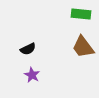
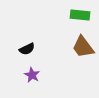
green rectangle: moved 1 px left, 1 px down
black semicircle: moved 1 px left
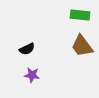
brown trapezoid: moved 1 px left, 1 px up
purple star: rotated 21 degrees counterclockwise
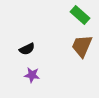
green rectangle: rotated 36 degrees clockwise
brown trapezoid: rotated 60 degrees clockwise
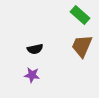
black semicircle: moved 8 px right; rotated 14 degrees clockwise
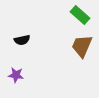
black semicircle: moved 13 px left, 9 px up
purple star: moved 16 px left
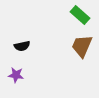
black semicircle: moved 6 px down
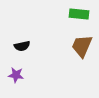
green rectangle: moved 1 px left, 1 px up; rotated 36 degrees counterclockwise
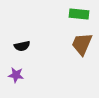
brown trapezoid: moved 2 px up
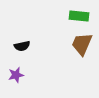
green rectangle: moved 2 px down
purple star: rotated 21 degrees counterclockwise
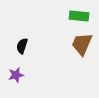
black semicircle: rotated 119 degrees clockwise
